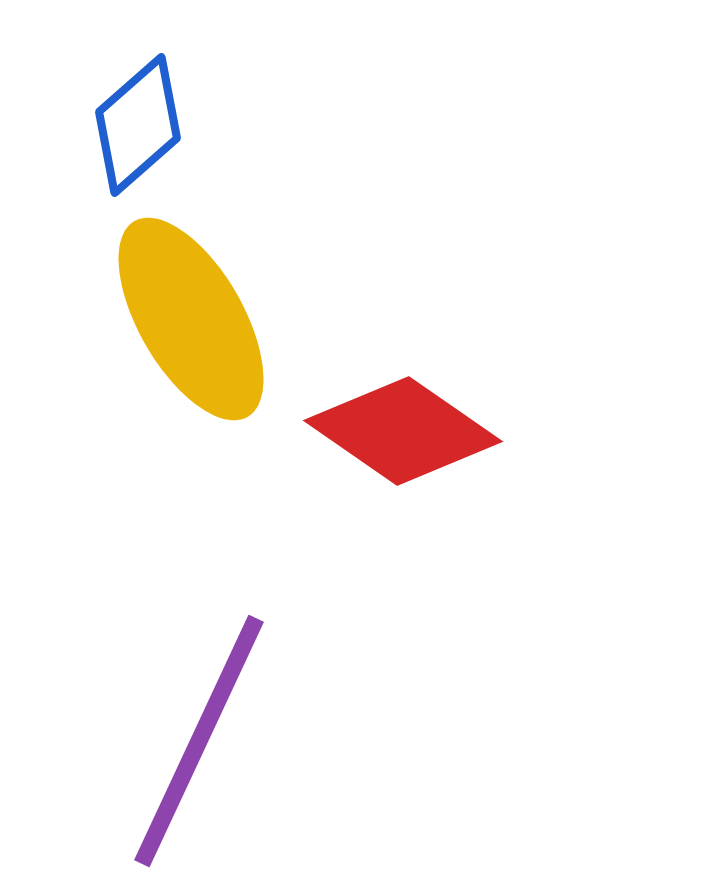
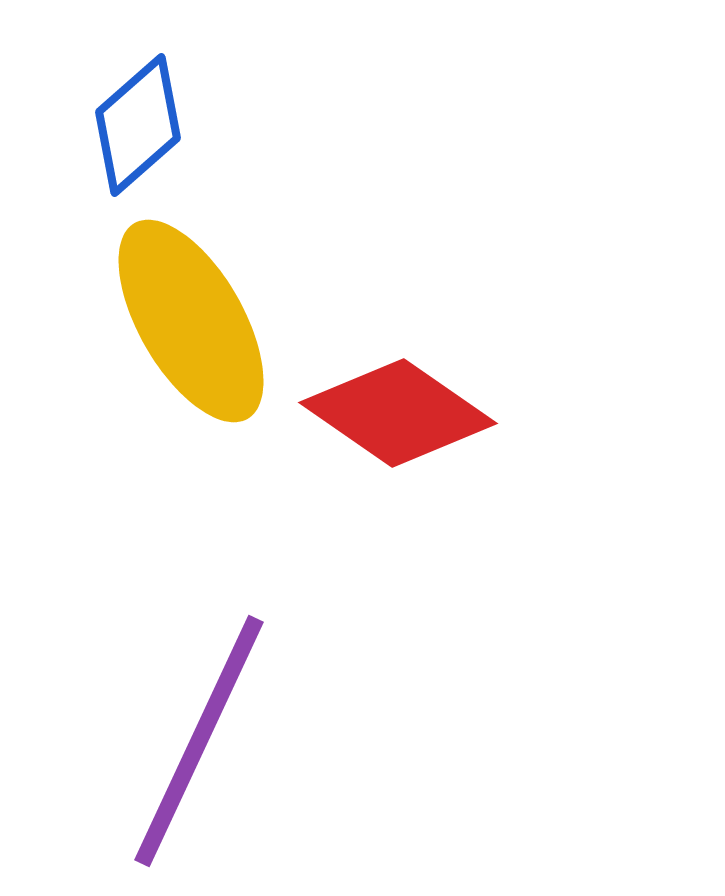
yellow ellipse: moved 2 px down
red diamond: moved 5 px left, 18 px up
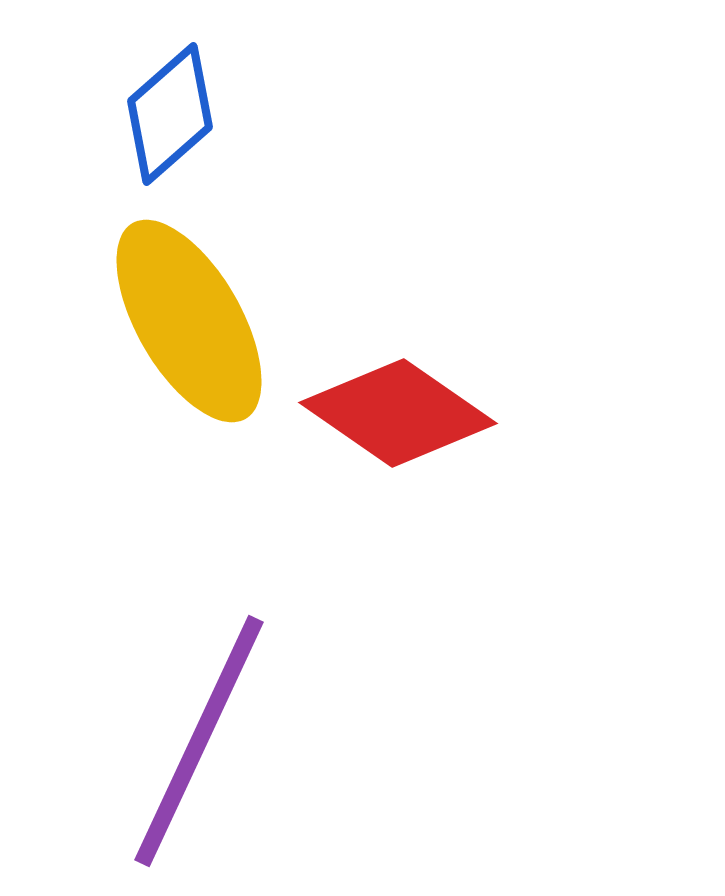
blue diamond: moved 32 px right, 11 px up
yellow ellipse: moved 2 px left
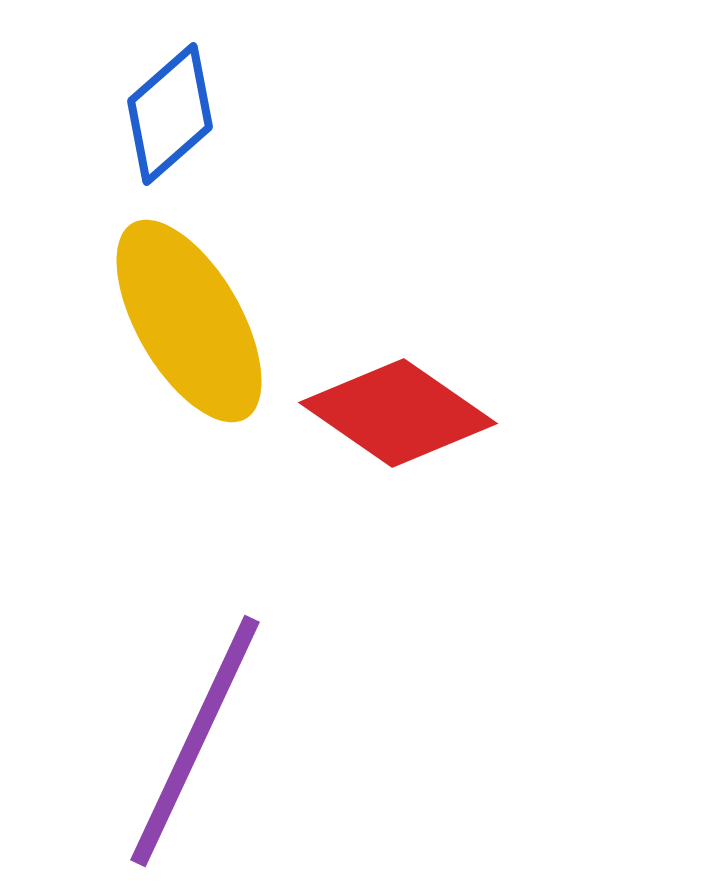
purple line: moved 4 px left
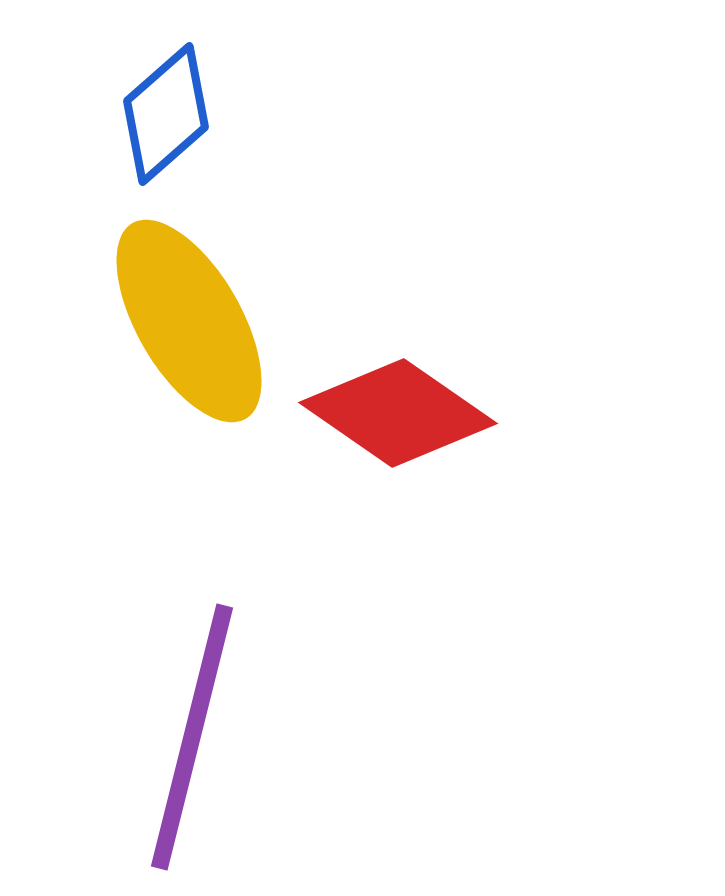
blue diamond: moved 4 px left
purple line: moved 3 px left, 4 px up; rotated 11 degrees counterclockwise
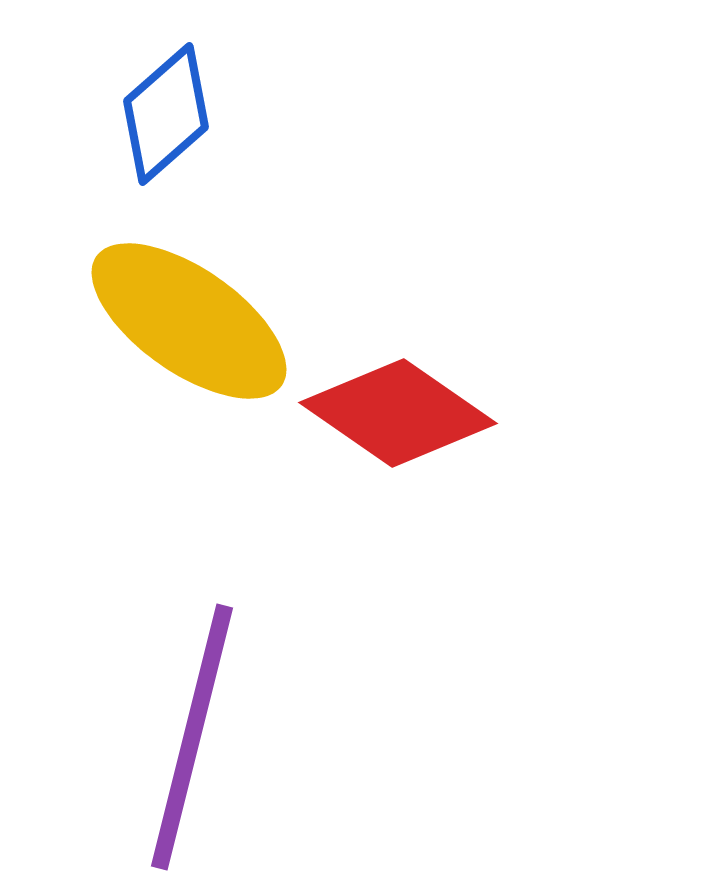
yellow ellipse: rotated 25 degrees counterclockwise
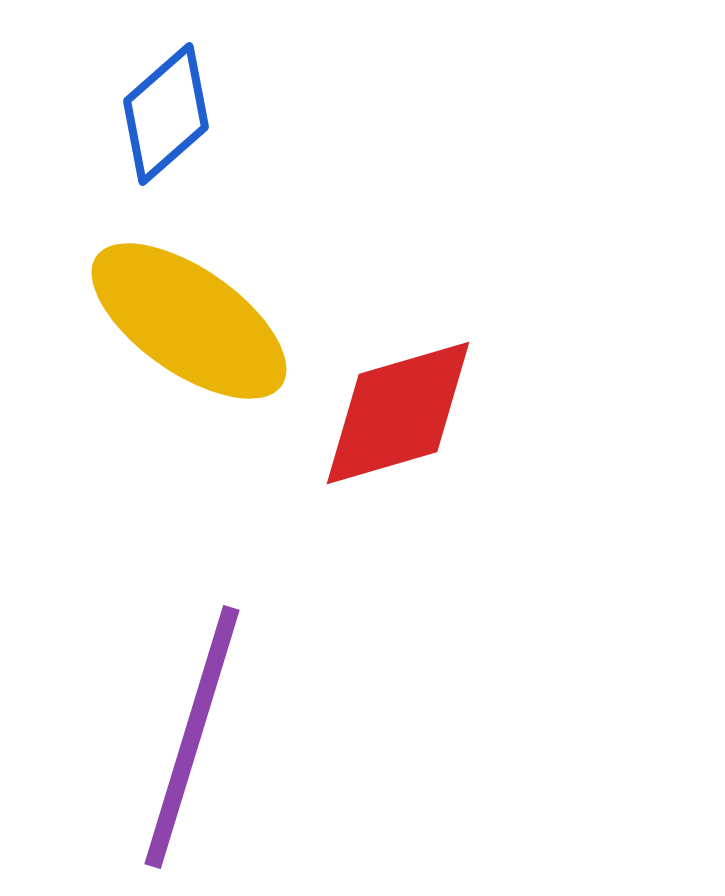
red diamond: rotated 51 degrees counterclockwise
purple line: rotated 3 degrees clockwise
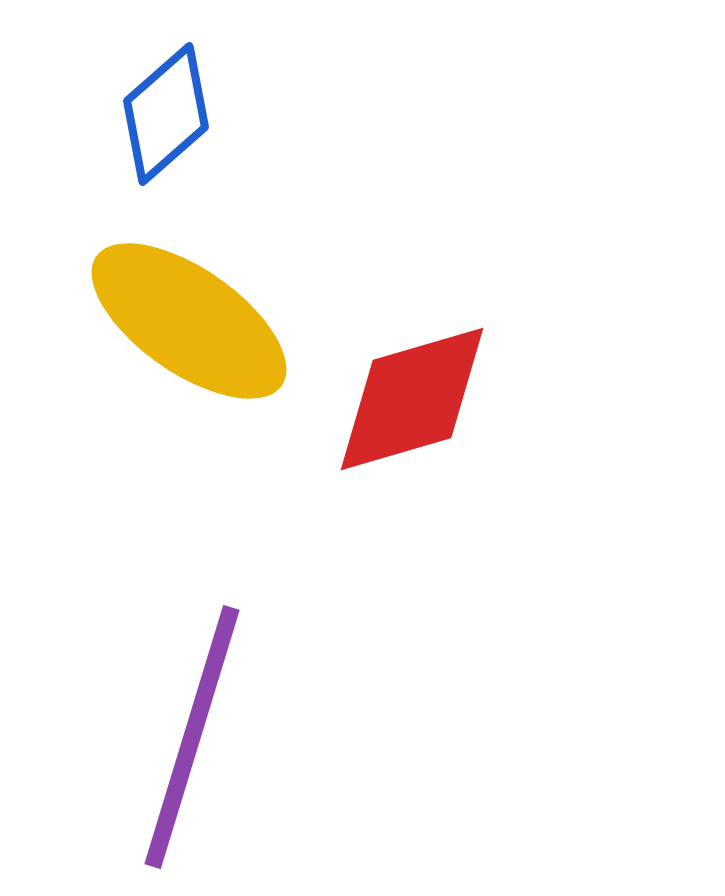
red diamond: moved 14 px right, 14 px up
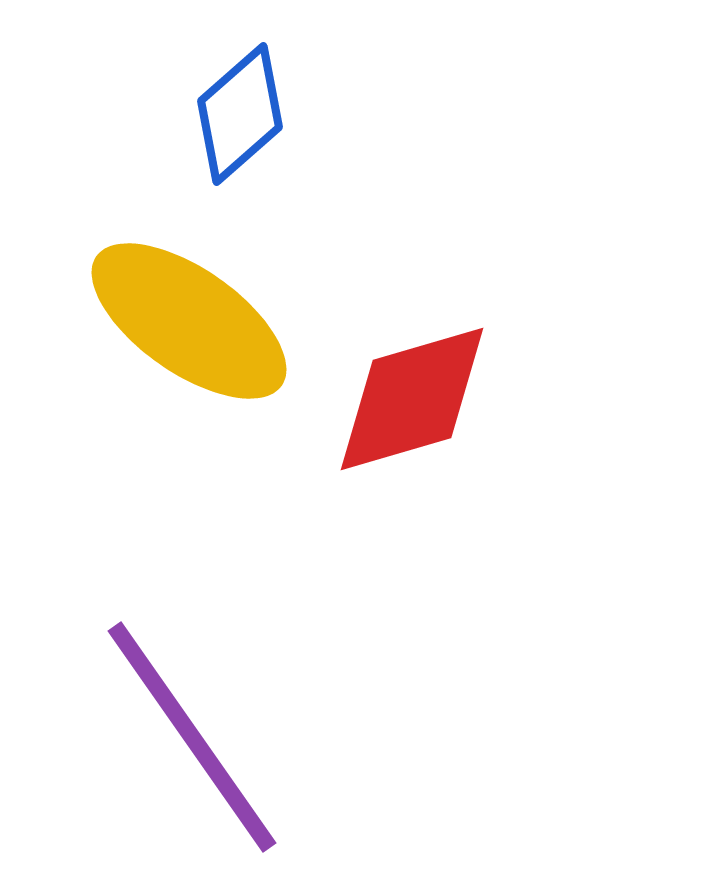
blue diamond: moved 74 px right
purple line: rotated 52 degrees counterclockwise
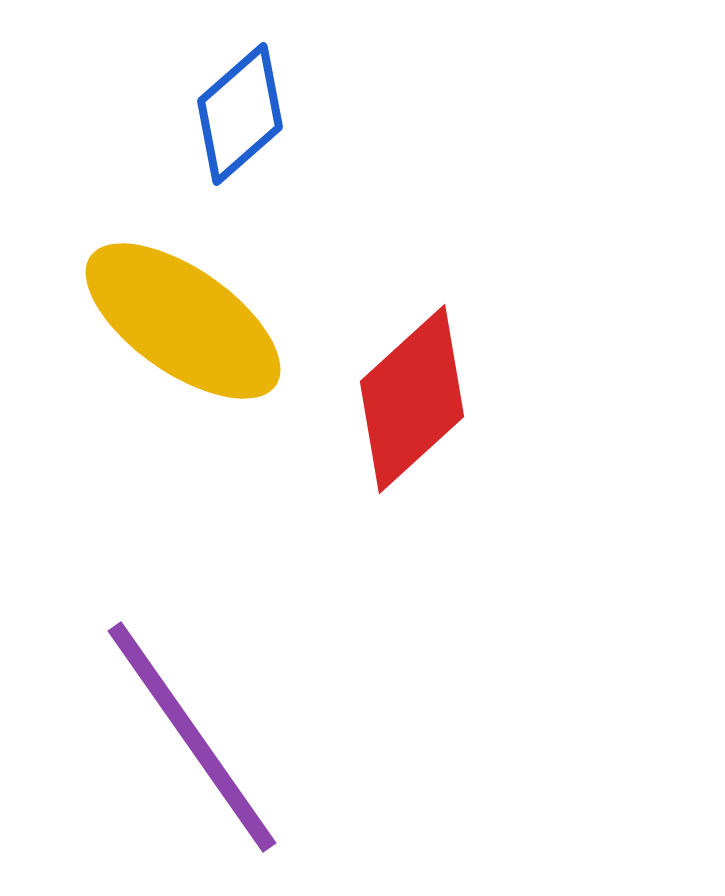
yellow ellipse: moved 6 px left
red diamond: rotated 26 degrees counterclockwise
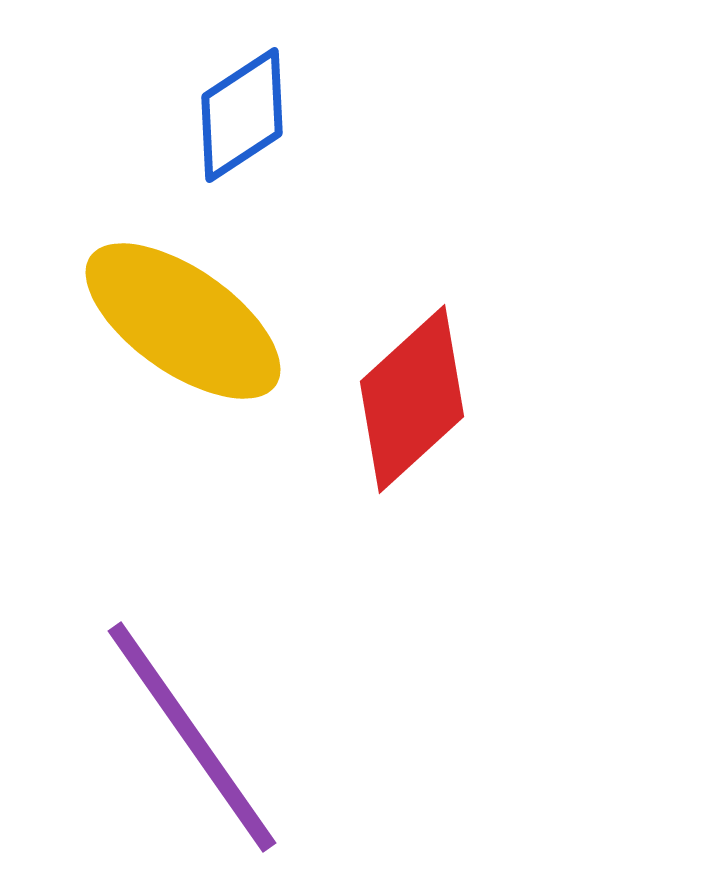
blue diamond: moved 2 px right, 1 px down; rotated 8 degrees clockwise
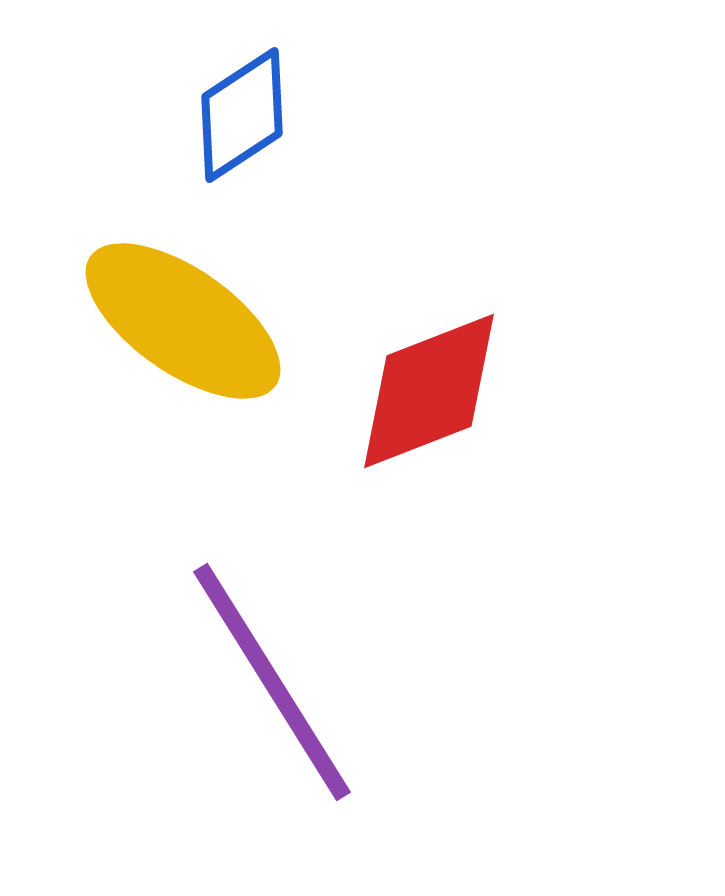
red diamond: moved 17 px right, 8 px up; rotated 21 degrees clockwise
purple line: moved 80 px right, 55 px up; rotated 3 degrees clockwise
